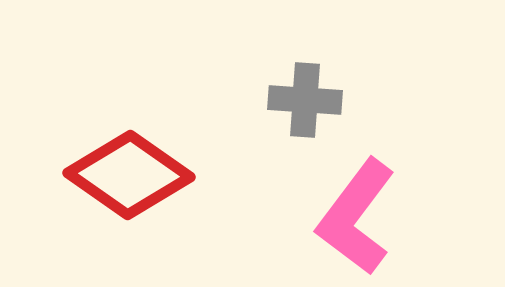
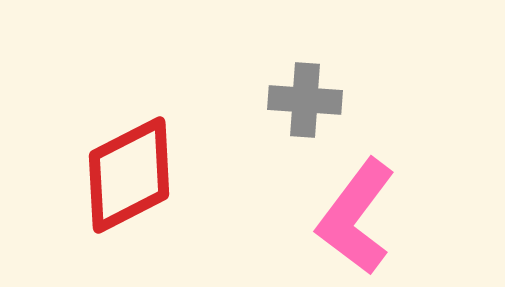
red diamond: rotated 62 degrees counterclockwise
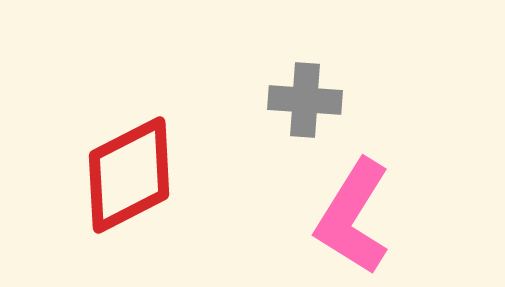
pink L-shape: moved 3 px left; rotated 5 degrees counterclockwise
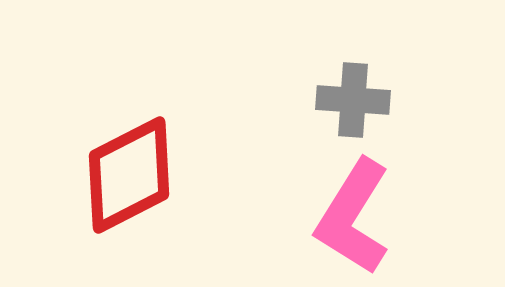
gray cross: moved 48 px right
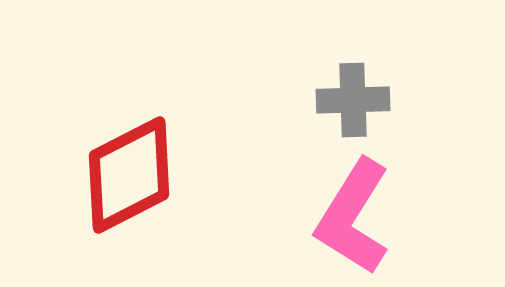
gray cross: rotated 6 degrees counterclockwise
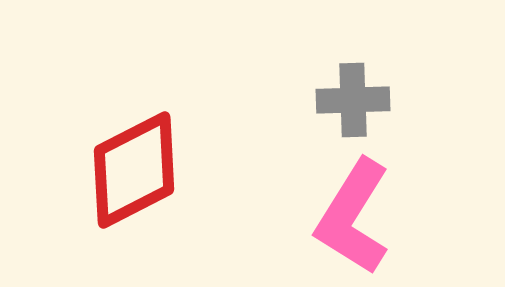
red diamond: moved 5 px right, 5 px up
